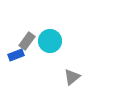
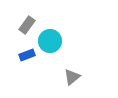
gray rectangle: moved 16 px up
blue rectangle: moved 11 px right
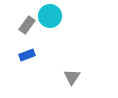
cyan circle: moved 25 px up
gray triangle: rotated 18 degrees counterclockwise
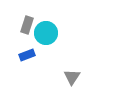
cyan circle: moved 4 px left, 17 px down
gray rectangle: rotated 18 degrees counterclockwise
